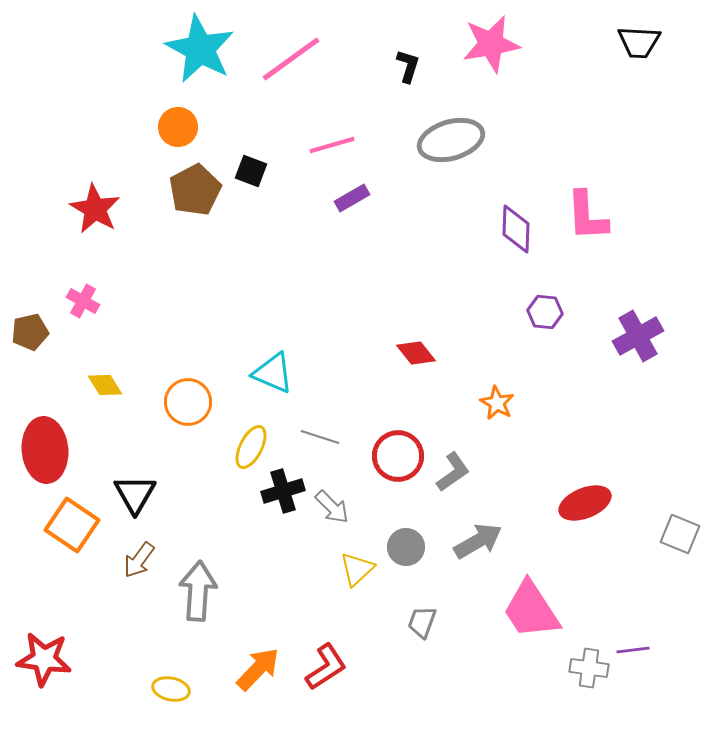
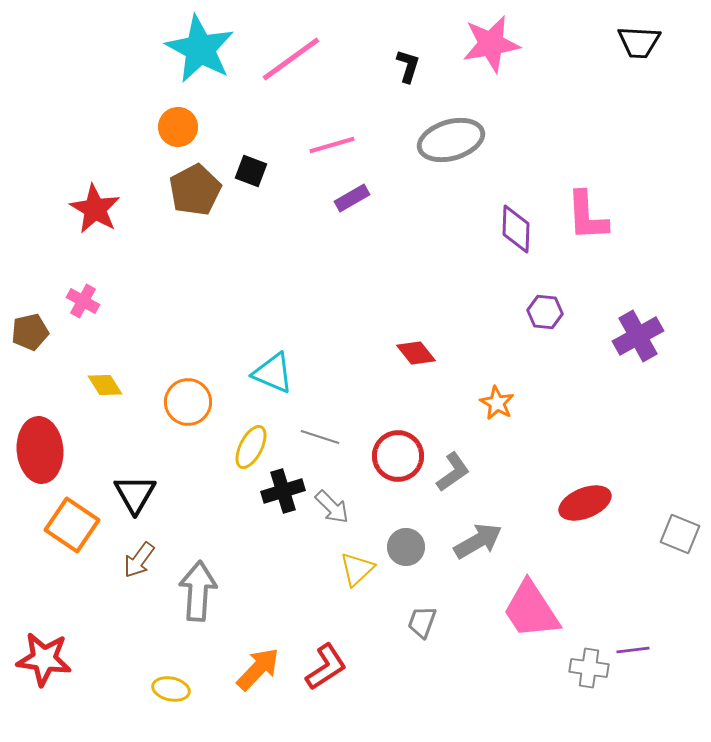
red ellipse at (45, 450): moved 5 px left
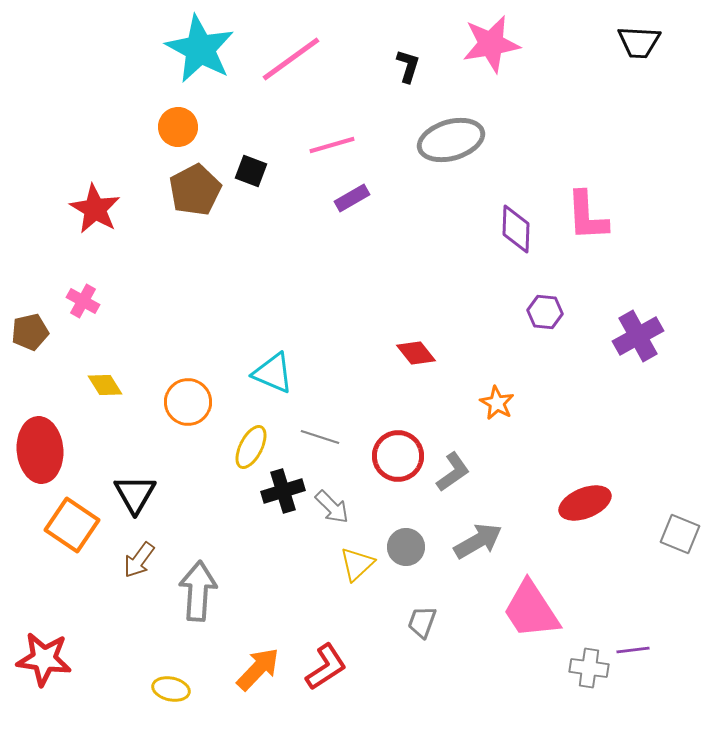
yellow triangle at (357, 569): moved 5 px up
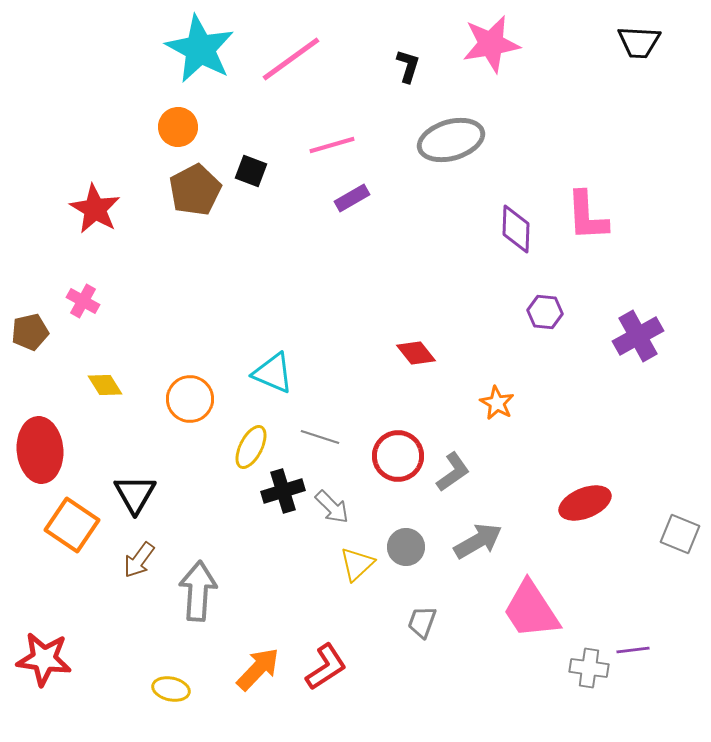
orange circle at (188, 402): moved 2 px right, 3 px up
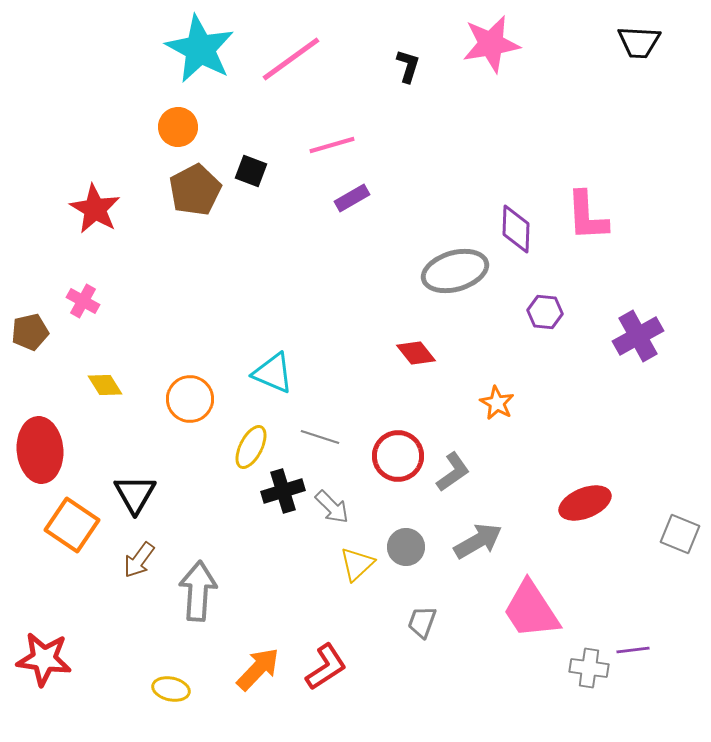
gray ellipse at (451, 140): moved 4 px right, 131 px down
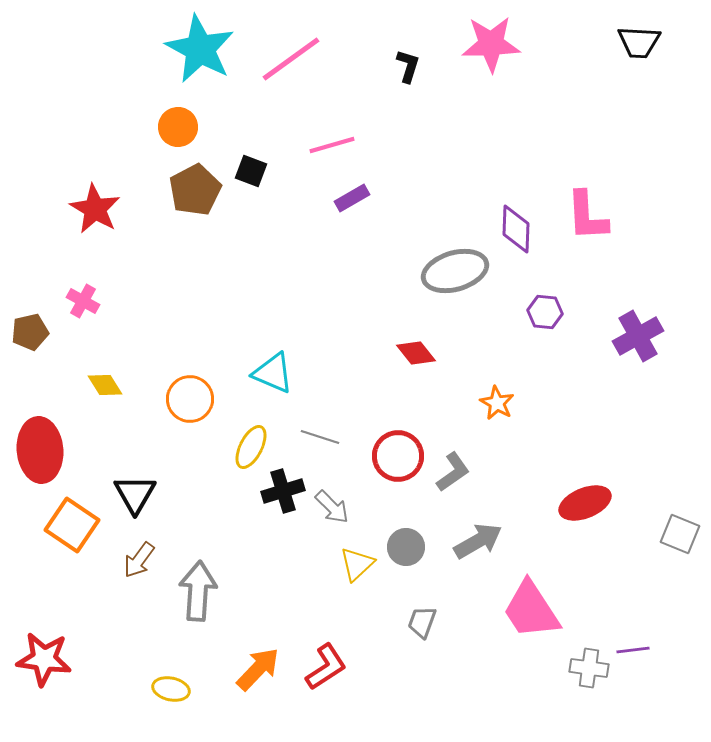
pink star at (491, 44): rotated 8 degrees clockwise
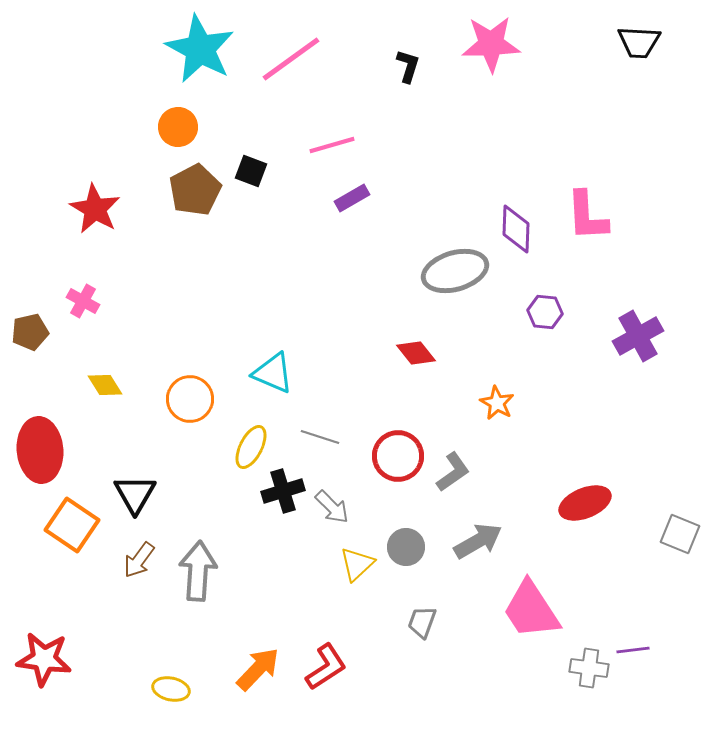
gray arrow at (198, 591): moved 20 px up
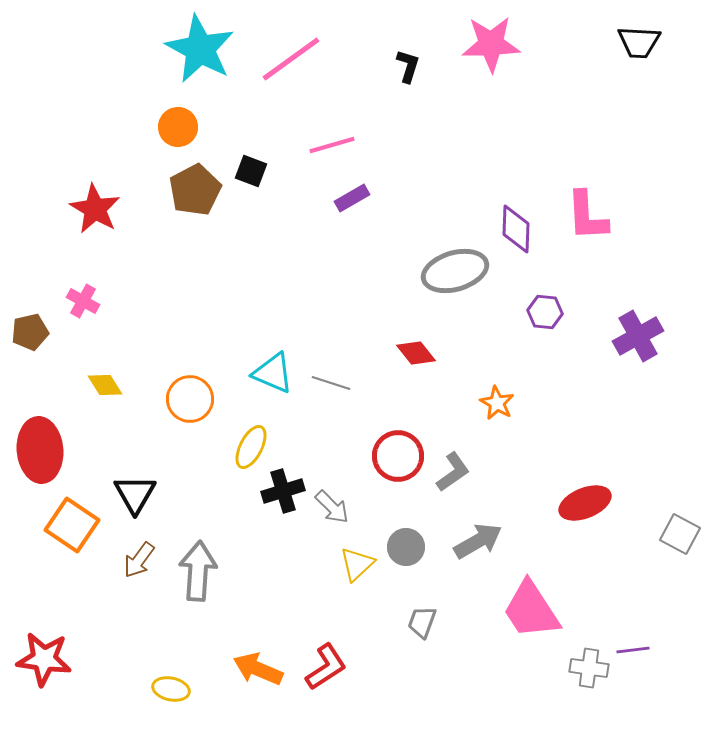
gray line at (320, 437): moved 11 px right, 54 px up
gray square at (680, 534): rotated 6 degrees clockwise
orange arrow at (258, 669): rotated 111 degrees counterclockwise
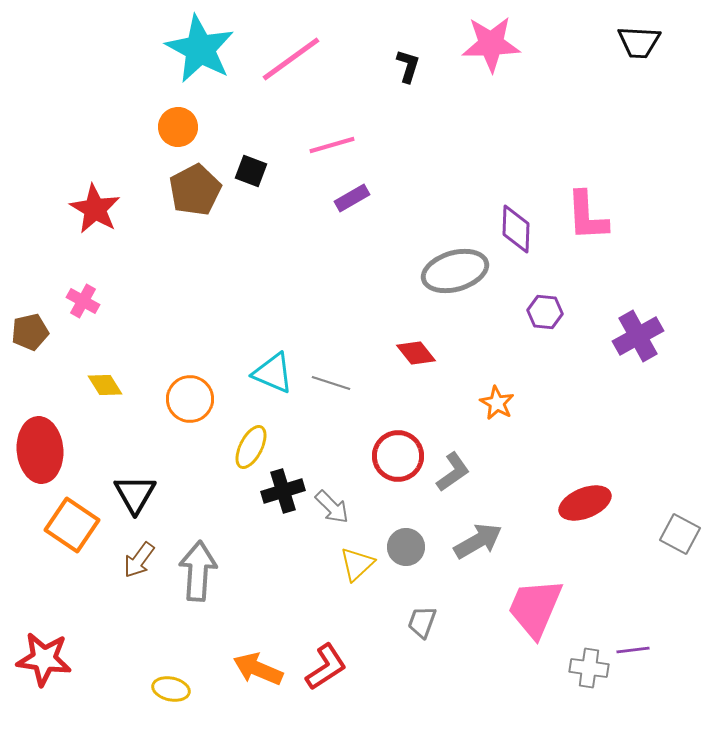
pink trapezoid at (531, 610): moved 4 px right, 2 px up; rotated 56 degrees clockwise
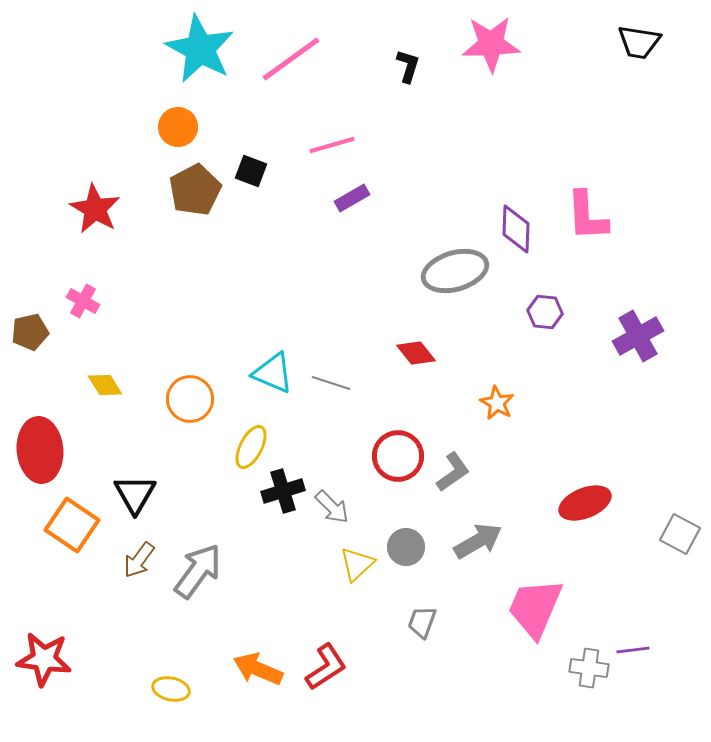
black trapezoid at (639, 42): rotated 6 degrees clockwise
gray arrow at (198, 571): rotated 32 degrees clockwise
